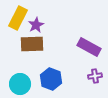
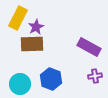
purple star: moved 2 px down
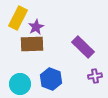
purple rectangle: moved 6 px left; rotated 15 degrees clockwise
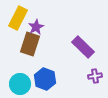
brown rectangle: moved 2 px left; rotated 70 degrees counterclockwise
blue hexagon: moved 6 px left
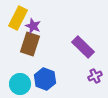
purple star: moved 3 px left, 1 px up; rotated 21 degrees counterclockwise
purple cross: rotated 16 degrees counterclockwise
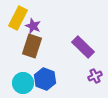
brown rectangle: moved 2 px right, 2 px down
cyan circle: moved 3 px right, 1 px up
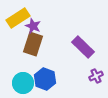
yellow rectangle: rotated 30 degrees clockwise
brown rectangle: moved 1 px right, 2 px up
purple cross: moved 1 px right
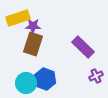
yellow rectangle: rotated 15 degrees clockwise
purple star: rotated 21 degrees counterclockwise
cyan circle: moved 3 px right
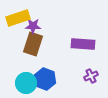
purple rectangle: moved 3 px up; rotated 40 degrees counterclockwise
purple cross: moved 5 px left
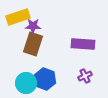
yellow rectangle: moved 1 px up
purple cross: moved 6 px left
